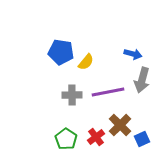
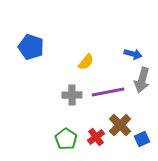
blue pentagon: moved 30 px left, 5 px up; rotated 10 degrees clockwise
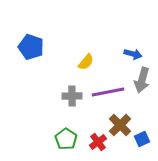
gray cross: moved 1 px down
red cross: moved 2 px right, 5 px down
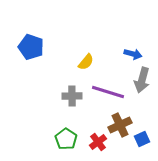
purple line: rotated 28 degrees clockwise
brown cross: rotated 20 degrees clockwise
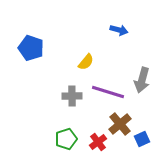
blue pentagon: moved 1 px down
blue arrow: moved 14 px left, 24 px up
brown cross: moved 1 px up; rotated 15 degrees counterclockwise
green pentagon: rotated 20 degrees clockwise
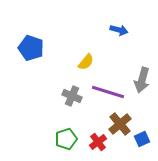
gray cross: rotated 24 degrees clockwise
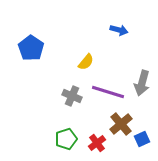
blue pentagon: rotated 15 degrees clockwise
gray arrow: moved 3 px down
brown cross: moved 1 px right
red cross: moved 1 px left, 1 px down
